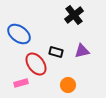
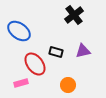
blue ellipse: moved 3 px up
purple triangle: moved 1 px right
red ellipse: moved 1 px left
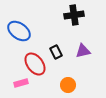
black cross: rotated 30 degrees clockwise
black rectangle: rotated 48 degrees clockwise
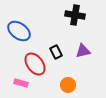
black cross: moved 1 px right; rotated 18 degrees clockwise
pink rectangle: rotated 32 degrees clockwise
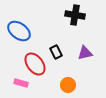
purple triangle: moved 2 px right, 2 px down
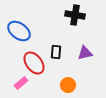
black rectangle: rotated 32 degrees clockwise
red ellipse: moved 1 px left, 1 px up
pink rectangle: rotated 56 degrees counterclockwise
